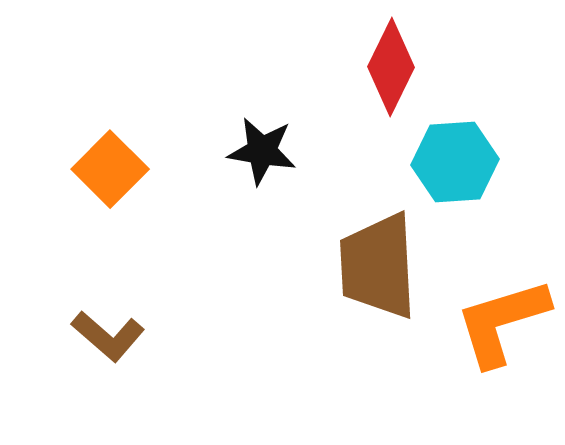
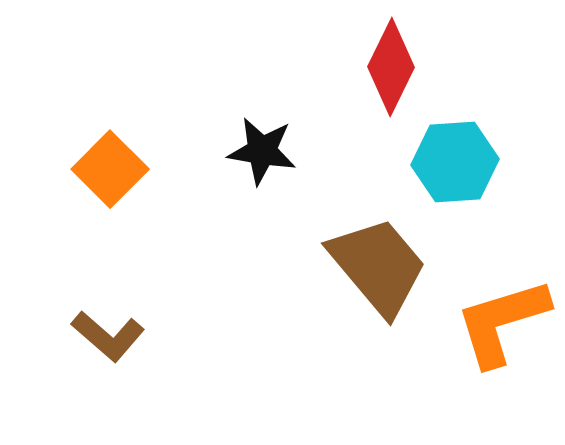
brown trapezoid: rotated 143 degrees clockwise
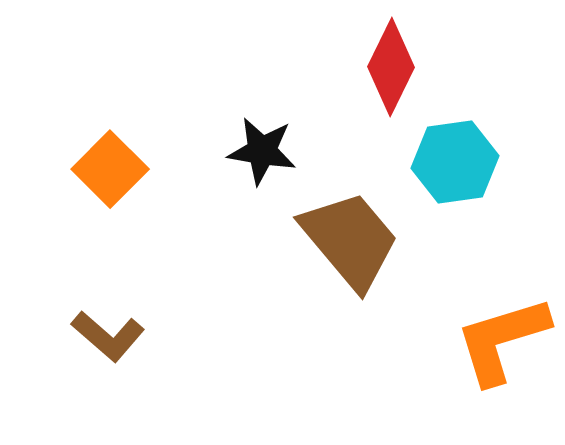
cyan hexagon: rotated 4 degrees counterclockwise
brown trapezoid: moved 28 px left, 26 px up
orange L-shape: moved 18 px down
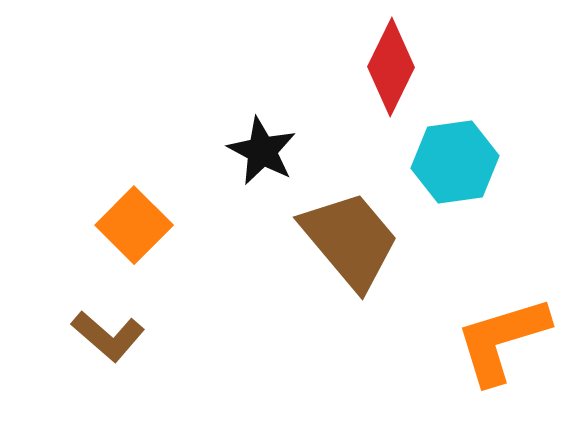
black star: rotated 18 degrees clockwise
orange square: moved 24 px right, 56 px down
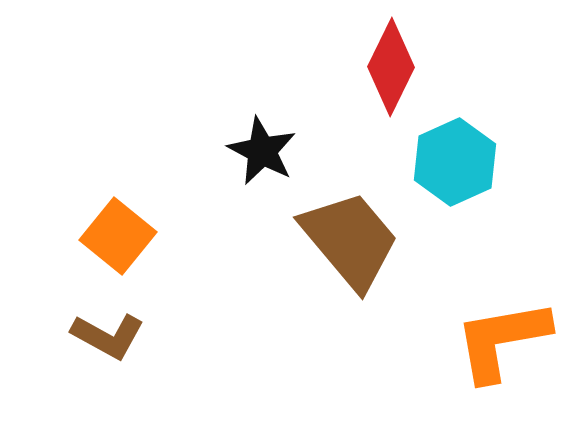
cyan hexagon: rotated 16 degrees counterclockwise
orange square: moved 16 px left, 11 px down; rotated 6 degrees counterclockwise
brown L-shape: rotated 12 degrees counterclockwise
orange L-shape: rotated 7 degrees clockwise
